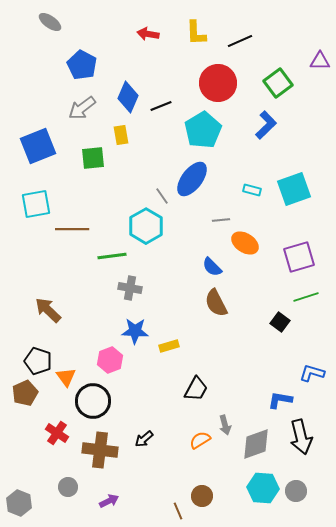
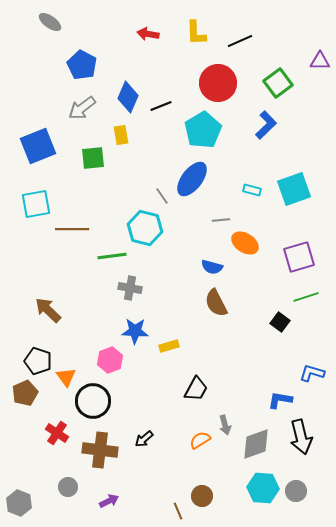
cyan hexagon at (146, 226): moved 1 px left, 2 px down; rotated 16 degrees counterclockwise
blue semicircle at (212, 267): rotated 30 degrees counterclockwise
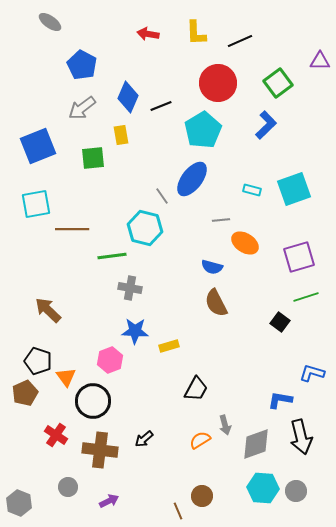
red cross at (57, 433): moved 1 px left, 2 px down
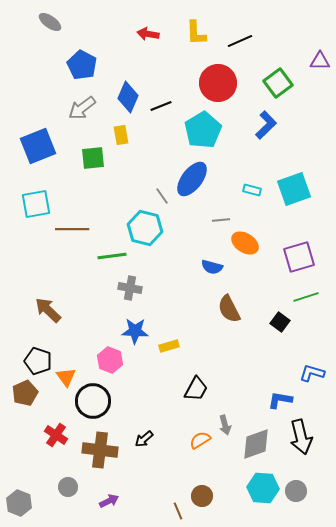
brown semicircle at (216, 303): moved 13 px right, 6 px down
pink hexagon at (110, 360): rotated 20 degrees counterclockwise
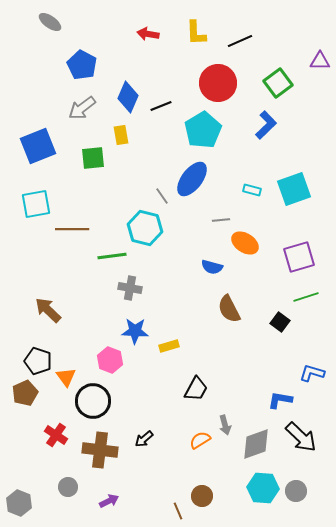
black arrow at (301, 437): rotated 32 degrees counterclockwise
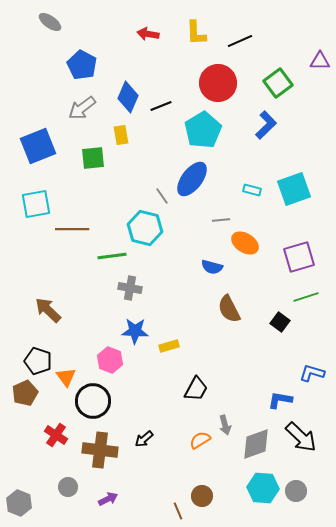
purple arrow at (109, 501): moved 1 px left, 2 px up
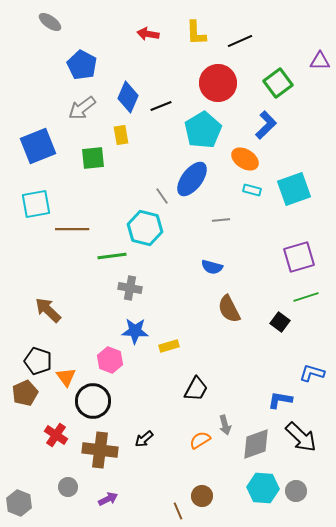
orange ellipse at (245, 243): moved 84 px up
